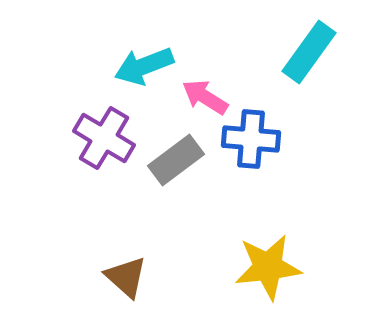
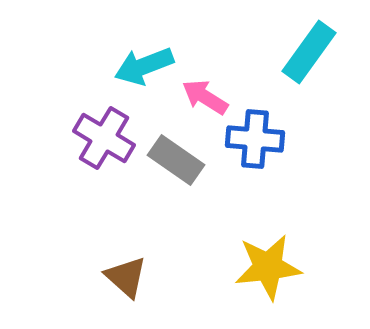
blue cross: moved 4 px right
gray rectangle: rotated 72 degrees clockwise
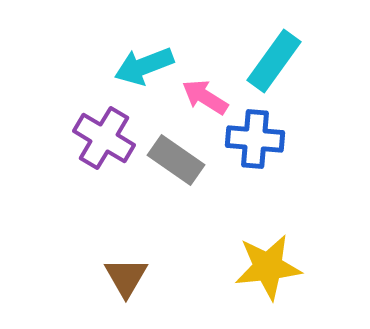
cyan rectangle: moved 35 px left, 9 px down
brown triangle: rotated 18 degrees clockwise
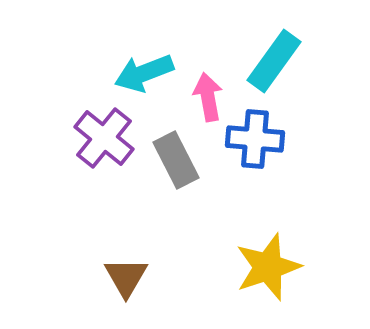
cyan arrow: moved 7 px down
pink arrow: moved 3 px right; rotated 48 degrees clockwise
purple cross: rotated 8 degrees clockwise
gray rectangle: rotated 28 degrees clockwise
yellow star: rotated 12 degrees counterclockwise
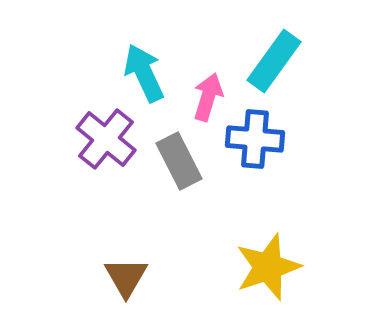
cyan arrow: rotated 86 degrees clockwise
pink arrow: rotated 27 degrees clockwise
purple cross: moved 2 px right, 1 px down
gray rectangle: moved 3 px right, 1 px down
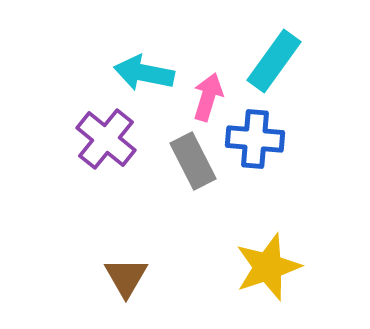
cyan arrow: rotated 54 degrees counterclockwise
gray rectangle: moved 14 px right
